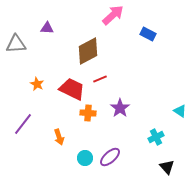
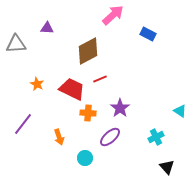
purple ellipse: moved 20 px up
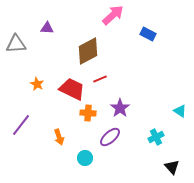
purple line: moved 2 px left, 1 px down
black triangle: moved 5 px right
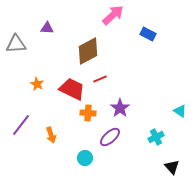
orange arrow: moved 8 px left, 2 px up
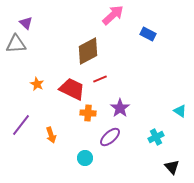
purple triangle: moved 21 px left, 5 px up; rotated 40 degrees clockwise
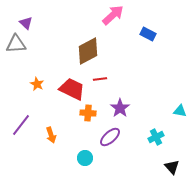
red line: rotated 16 degrees clockwise
cyan triangle: rotated 24 degrees counterclockwise
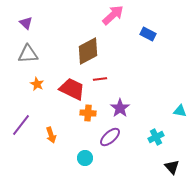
gray triangle: moved 12 px right, 10 px down
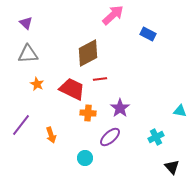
brown diamond: moved 2 px down
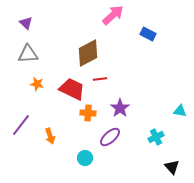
orange star: rotated 16 degrees counterclockwise
orange arrow: moved 1 px left, 1 px down
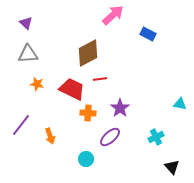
cyan triangle: moved 7 px up
cyan circle: moved 1 px right, 1 px down
